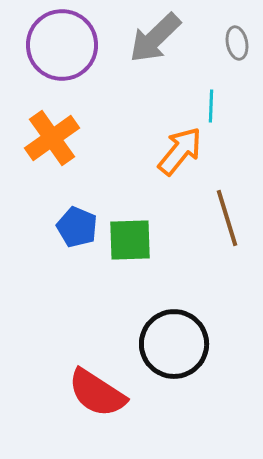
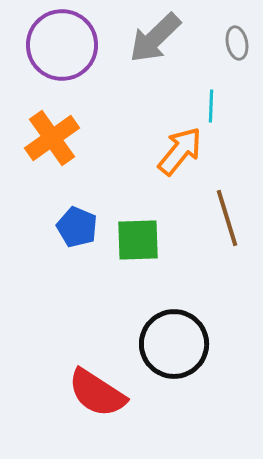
green square: moved 8 px right
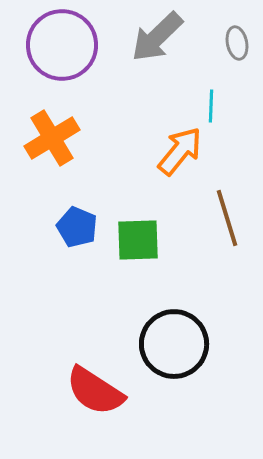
gray arrow: moved 2 px right, 1 px up
orange cross: rotated 4 degrees clockwise
red semicircle: moved 2 px left, 2 px up
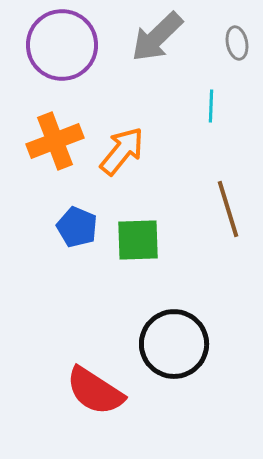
orange cross: moved 3 px right, 3 px down; rotated 10 degrees clockwise
orange arrow: moved 58 px left
brown line: moved 1 px right, 9 px up
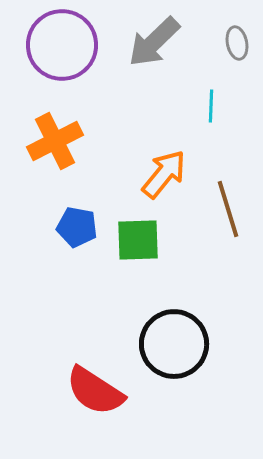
gray arrow: moved 3 px left, 5 px down
orange cross: rotated 6 degrees counterclockwise
orange arrow: moved 42 px right, 23 px down
blue pentagon: rotated 12 degrees counterclockwise
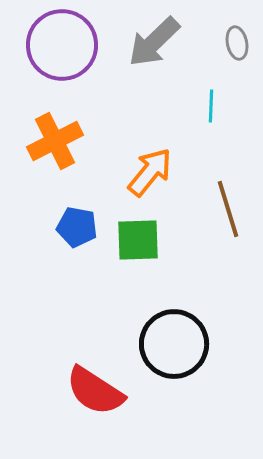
orange arrow: moved 14 px left, 2 px up
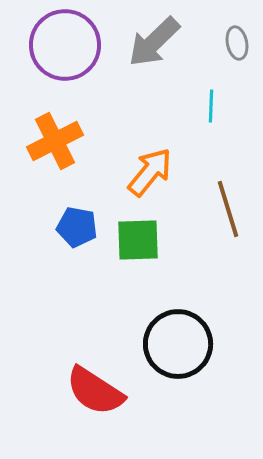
purple circle: moved 3 px right
black circle: moved 4 px right
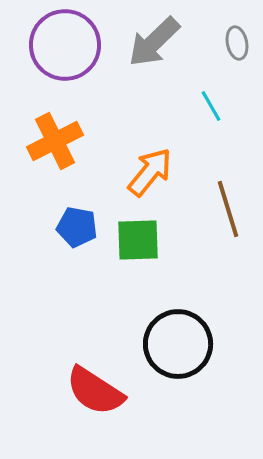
cyan line: rotated 32 degrees counterclockwise
